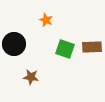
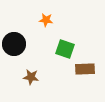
orange star: rotated 16 degrees counterclockwise
brown rectangle: moved 7 px left, 22 px down
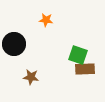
green square: moved 13 px right, 6 px down
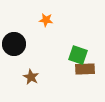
brown star: rotated 21 degrees clockwise
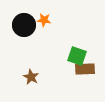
orange star: moved 2 px left
black circle: moved 10 px right, 19 px up
green square: moved 1 px left, 1 px down
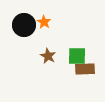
orange star: moved 2 px down; rotated 24 degrees clockwise
green square: rotated 18 degrees counterclockwise
brown star: moved 17 px right, 21 px up
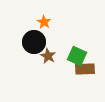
black circle: moved 10 px right, 17 px down
green square: rotated 24 degrees clockwise
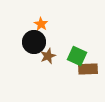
orange star: moved 3 px left, 2 px down
brown star: rotated 21 degrees clockwise
brown rectangle: moved 3 px right
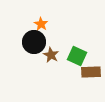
brown star: moved 3 px right, 1 px up; rotated 21 degrees counterclockwise
brown rectangle: moved 3 px right, 3 px down
